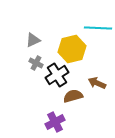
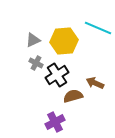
cyan line: rotated 20 degrees clockwise
yellow hexagon: moved 8 px left, 8 px up; rotated 8 degrees clockwise
brown arrow: moved 2 px left
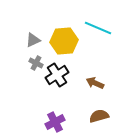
brown semicircle: moved 26 px right, 20 px down
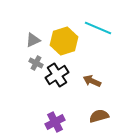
yellow hexagon: rotated 12 degrees counterclockwise
brown arrow: moved 3 px left, 2 px up
